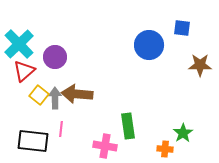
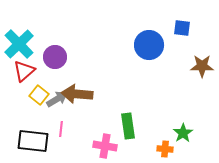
brown star: moved 2 px right, 1 px down
gray arrow: moved 2 px right, 1 px down; rotated 60 degrees clockwise
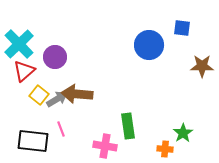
pink line: rotated 28 degrees counterclockwise
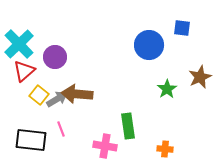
brown star: moved 2 px left, 11 px down; rotated 25 degrees counterclockwise
green star: moved 16 px left, 44 px up
black rectangle: moved 2 px left, 1 px up
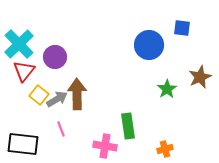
red triangle: rotated 10 degrees counterclockwise
brown arrow: rotated 84 degrees clockwise
black rectangle: moved 8 px left, 4 px down
orange cross: rotated 21 degrees counterclockwise
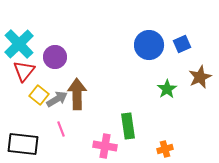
blue square: moved 16 px down; rotated 30 degrees counterclockwise
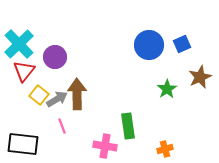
pink line: moved 1 px right, 3 px up
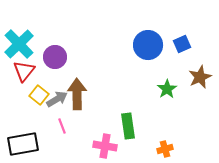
blue circle: moved 1 px left
black rectangle: rotated 16 degrees counterclockwise
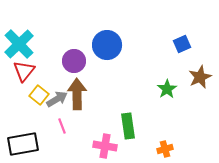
blue circle: moved 41 px left
purple circle: moved 19 px right, 4 px down
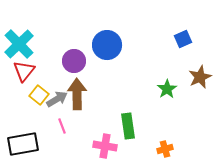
blue square: moved 1 px right, 5 px up
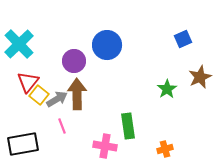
red triangle: moved 4 px right, 11 px down
